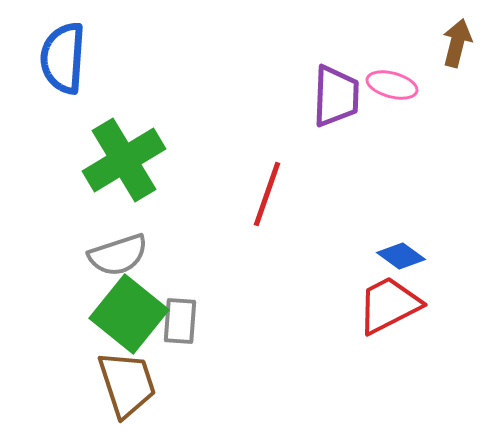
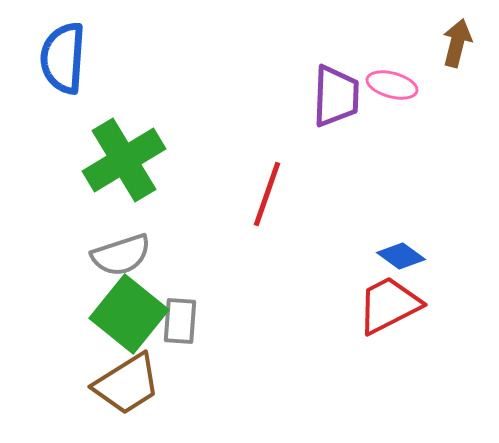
gray semicircle: moved 3 px right
brown trapezoid: rotated 76 degrees clockwise
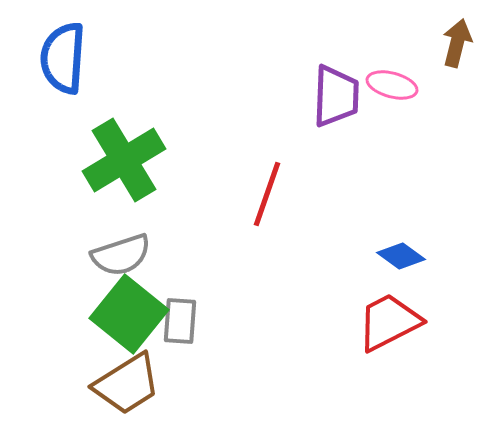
red trapezoid: moved 17 px down
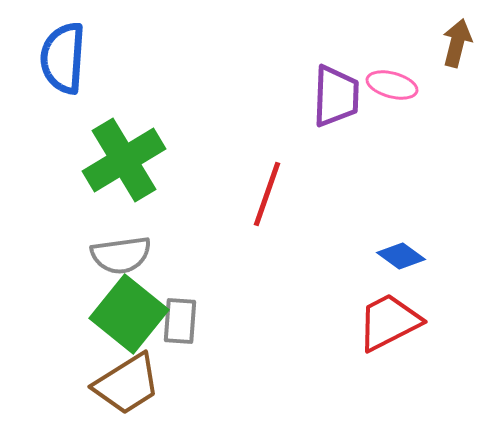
gray semicircle: rotated 10 degrees clockwise
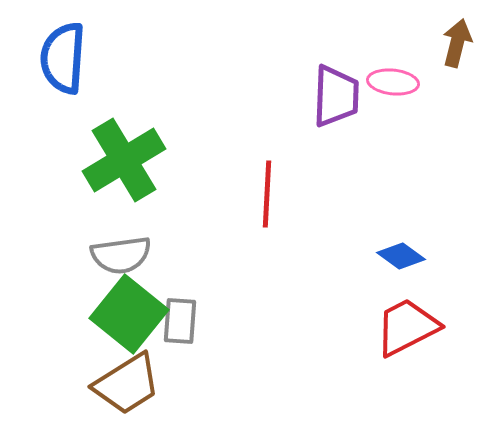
pink ellipse: moved 1 px right, 3 px up; rotated 9 degrees counterclockwise
red line: rotated 16 degrees counterclockwise
red trapezoid: moved 18 px right, 5 px down
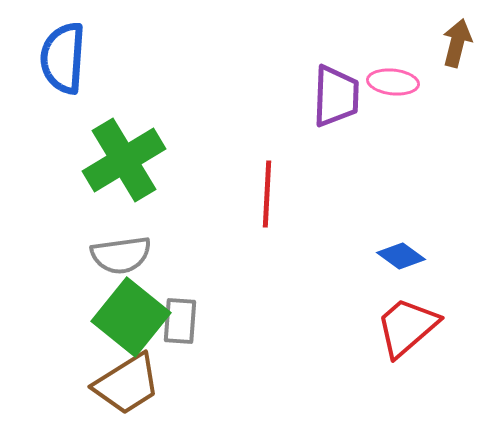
green square: moved 2 px right, 3 px down
red trapezoid: rotated 14 degrees counterclockwise
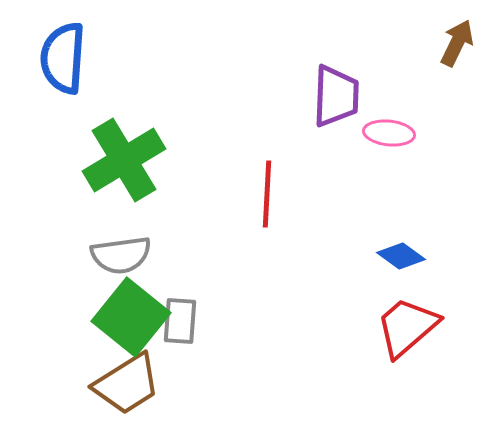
brown arrow: rotated 12 degrees clockwise
pink ellipse: moved 4 px left, 51 px down
